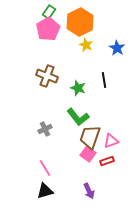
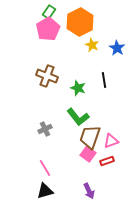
yellow star: moved 6 px right
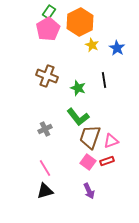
pink square: moved 8 px down
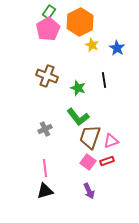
pink line: rotated 24 degrees clockwise
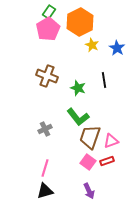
pink line: rotated 24 degrees clockwise
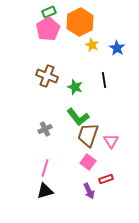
green rectangle: rotated 32 degrees clockwise
green star: moved 3 px left, 1 px up
brown trapezoid: moved 2 px left, 2 px up
pink triangle: rotated 42 degrees counterclockwise
red rectangle: moved 1 px left, 18 px down
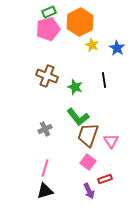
pink pentagon: rotated 15 degrees clockwise
red rectangle: moved 1 px left
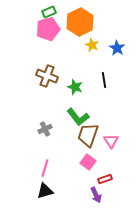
purple arrow: moved 7 px right, 4 px down
